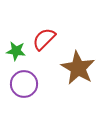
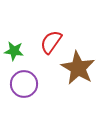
red semicircle: moved 7 px right, 3 px down; rotated 10 degrees counterclockwise
green star: moved 2 px left
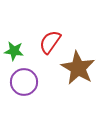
red semicircle: moved 1 px left
purple circle: moved 2 px up
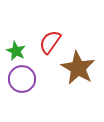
green star: moved 2 px right; rotated 18 degrees clockwise
purple circle: moved 2 px left, 3 px up
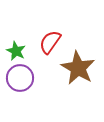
purple circle: moved 2 px left, 1 px up
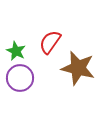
brown star: rotated 16 degrees counterclockwise
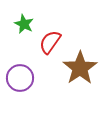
green star: moved 8 px right, 27 px up
brown star: moved 2 px right; rotated 24 degrees clockwise
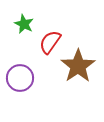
brown star: moved 2 px left, 2 px up
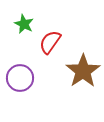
brown star: moved 5 px right, 5 px down
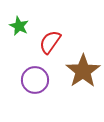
green star: moved 5 px left, 2 px down
purple circle: moved 15 px right, 2 px down
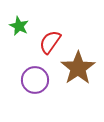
brown star: moved 5 px left, 3 px up
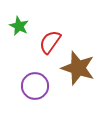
brown star: rotated 20 degrees counterclockwise
purple circle: moved 6 px down
